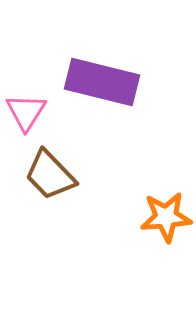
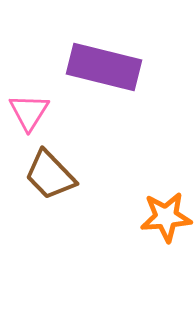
purple rectangle: moved 2 px right, 15 px up
pink triangle: moved 3 px right
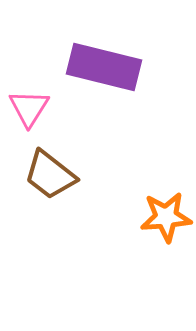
pink triangle: moved 4 px up
brown trapezoid: rotated 8 degrees counterclockwise
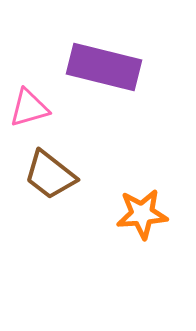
pink triangle: rotated 42 degrees clockwise
orange star: moved 24 px left, 3 px up
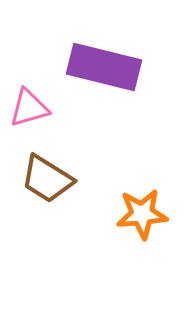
brown trapezoid: moved 3 px left, 4 px down; rotated 6 degrees counterclockwise
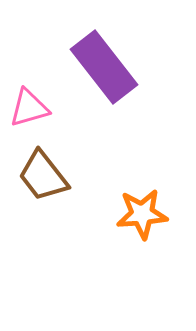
purple rectangle: rotated 38 degrees clockwise
brown trapezoid: moved 4 px left, 3 px up; rotated 20 degrees clockwise
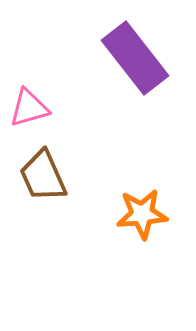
purple rectangle: moved 31 px right, 9 px up
brown trapezoid: rotated 14 degrees clockwise
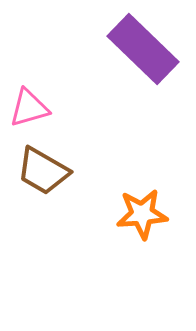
purple rectangle: moved 8 px right, 9 px up; rotated 8 degrees counterclockwise
brown trapezoid: moved 5 px up; rotated 36 degrees counterclockwise
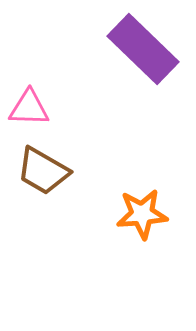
pink triangle: rotated 18 degrees clockwise
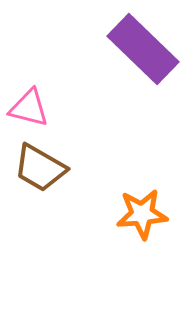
pink triangle: rotated 12 degrees clockwise
brown trapezoid: moved 3 px left, 3 px up
